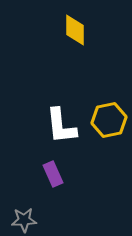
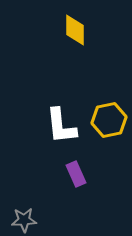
purple rectangle: moved 23 px right
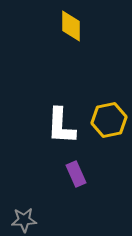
yellow diamond: moved 4 px left, 4 px up
white L-shape: rotated 9 degrees clockwise
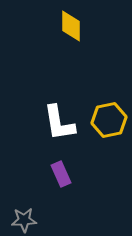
white L-shape: moved 2 px left, 3 px up; rotated 12 degrees counterclockwise
purple rectangle: moved 15 px left
